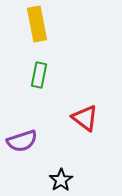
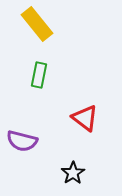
yellow rectangle: rotated 28 degrees counterclockwise
purple semicircle: rotated 32 degrees clockwise
black star: moved 12 px right, 7 px up
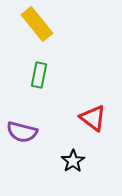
red triangle: moved 8 px right
purple semicircle: moved 9 px up
black star: moved 12 px up
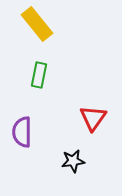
red triangle: rotated 28 degrees clockwise
purple semicircle: rotated 76 degrees clockwise
black star: rotated 25 degrees clockwise
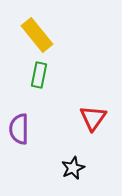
yellow rectangle: moved 11 px down
purple semicircle: moved 3 px left, 3 px up
black star: moved 7 px down; rotated 15 degrees counterclockwise
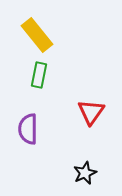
red triangle: moved 2 px left, 6 px up
purple semicircle: moved 9 px right
black star: moved 12 px right, 5 px down
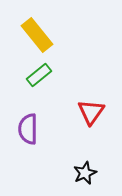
green rectangle: rotated 40 degrees clockwise
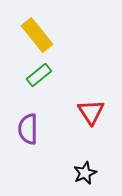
red triangle: rotated 8 degrees counterclockwise
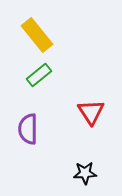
black star: rotated 20 degrees clockwise
